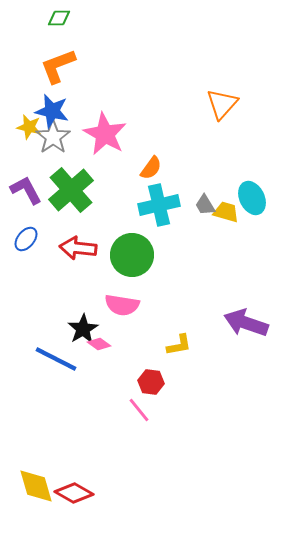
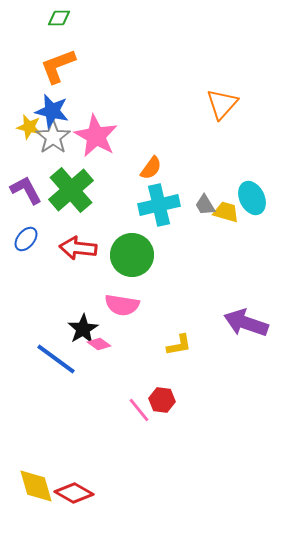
pink star: moved 9 px left, 2 px down
blue line: rotated 9 degrees clockwise
red hexagon: moved 11 px right, 18 px down
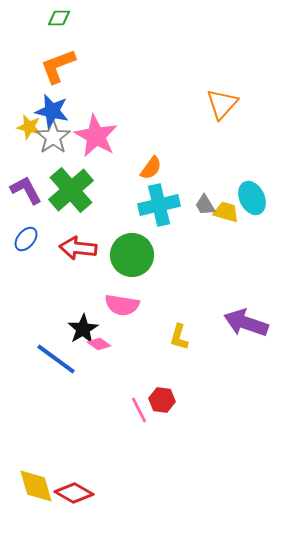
yellow L-shape: moved 8 px up; rotated 116 degrees clockwise
pink line: rotated 12 degrees clockwise
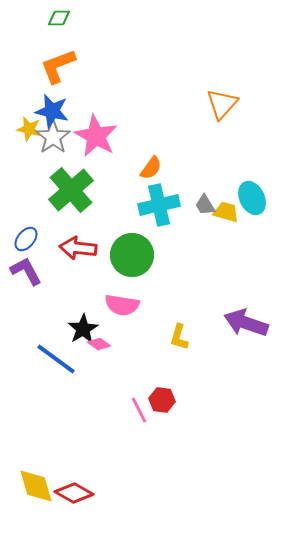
yellow star: moved 2 px down
purple L-shape: moved 81 px down
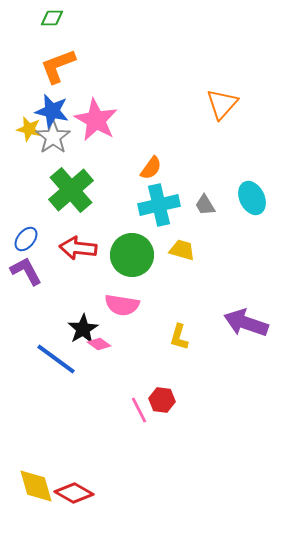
green diamond: moved 7 px left
pink star: moved 16 px up
yellow trapezoid: moved 44 px left, 38 px down
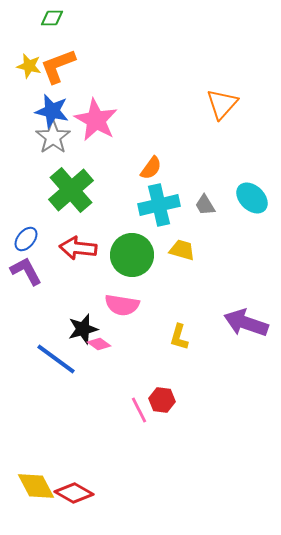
yellow star: moved 63 px up
cyan ellipse: rotated 20 degrees counterclockwise
black star: rotated 16 degrees clockwise
yellow diamond: rotated 12 degrees counterclockwise
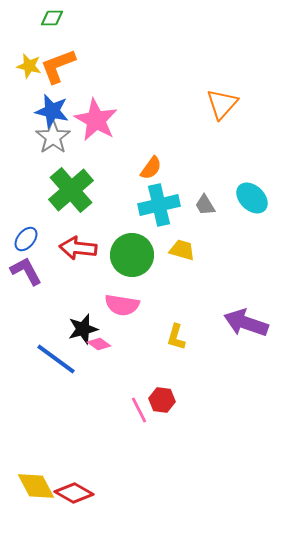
yellow L-shape: moved 3 px left
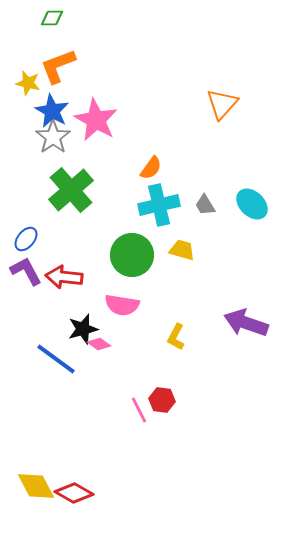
yellow star: moved 1 px left, 17 px down
blue star: rotated 16 degrees clockwise
cyan ellipse: moved 6 px down
red arrow: moved 14 px left, 29 px down
yellow L-shape: rotated 12 degrees clockwise
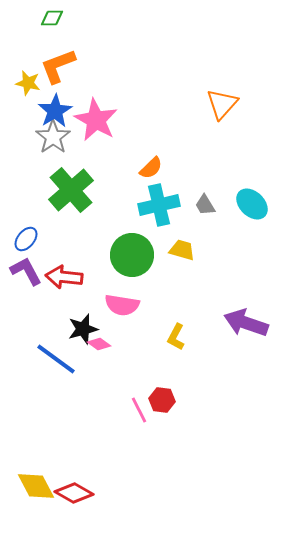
blue star: moved 3 px right; rotated 12 degrees clockwise
orange semicircle: rotated 10 degrees clockwise
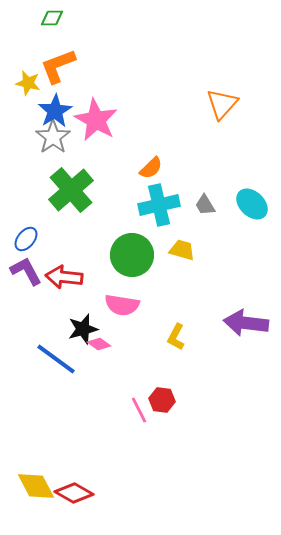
purple arrow: rotated 12 degrees counterclockwise
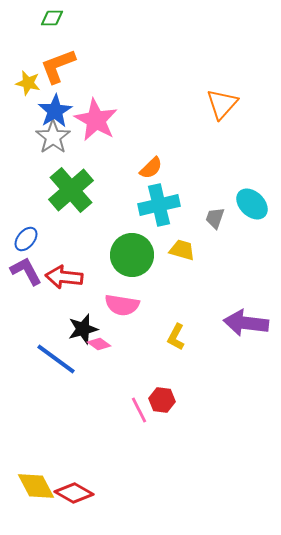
gray trapezoid: moved 10 px right, 13 px down; rotated 50 degrees clockwise
